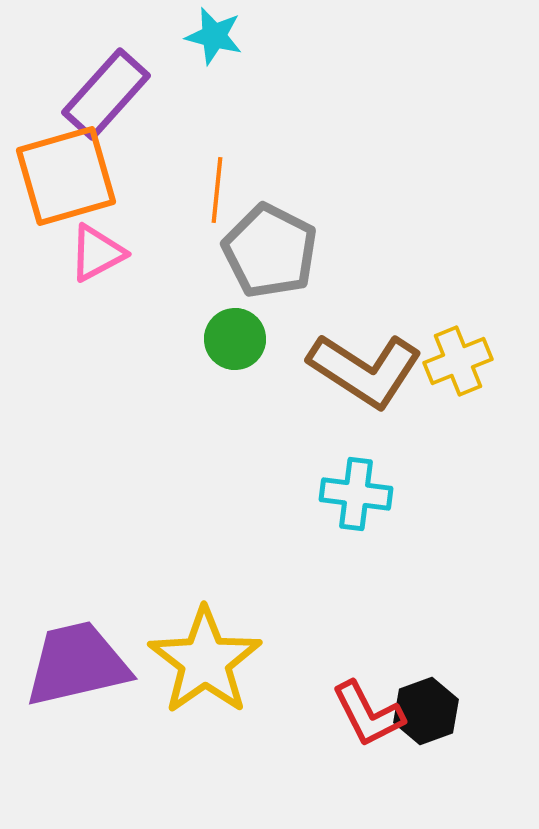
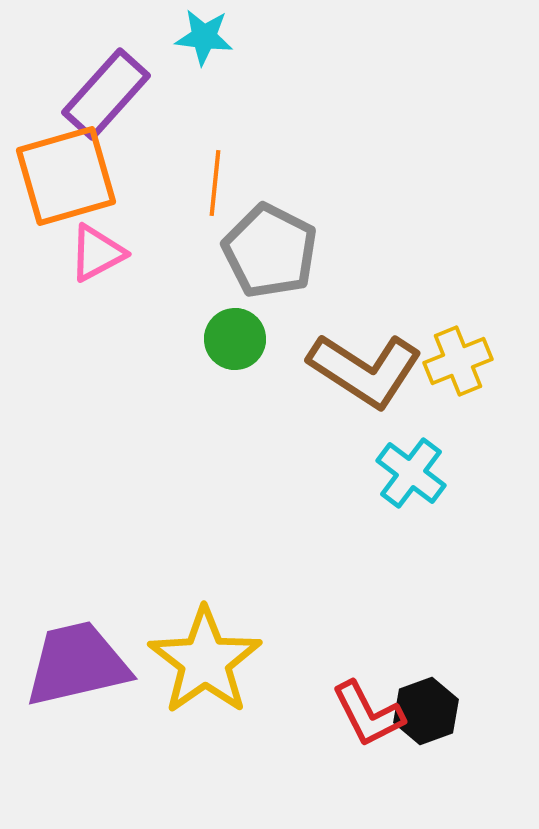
cyan star: moved 10 px left, 1 px down; rotated 8 degrees counterclockwise
orange line: moved 2 px left, 7 px up
cyan cross: moved 55 px right, 21 px up; rotated 30 degrees clockwise
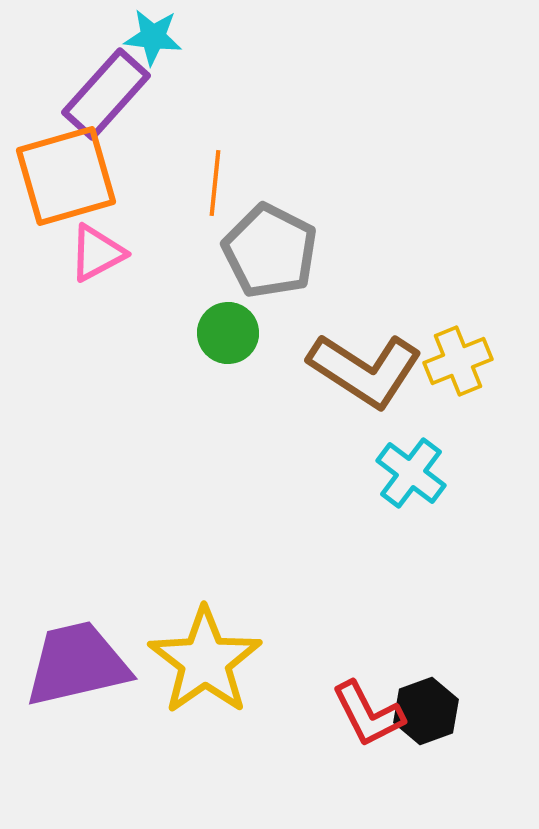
cyan star: moved 51 px left
green circle: moved 7 px left, 6 px up
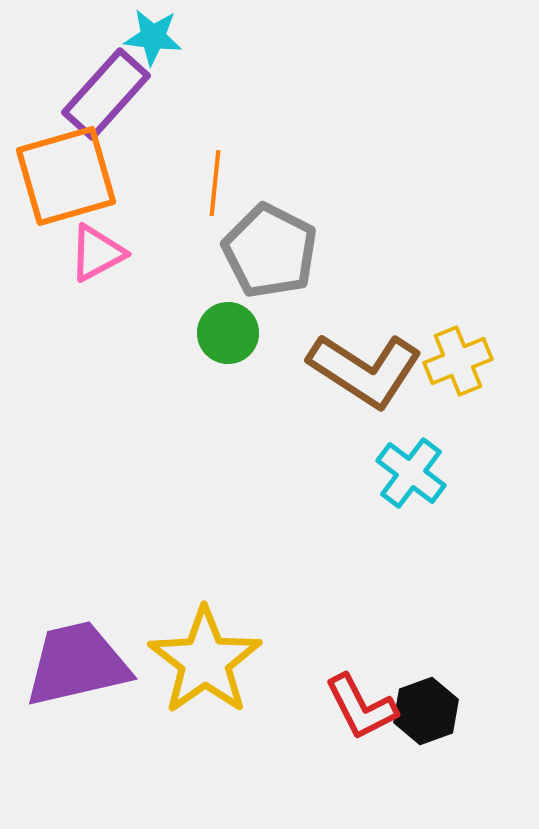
red L-shape: moved 7 px left, 7 px up
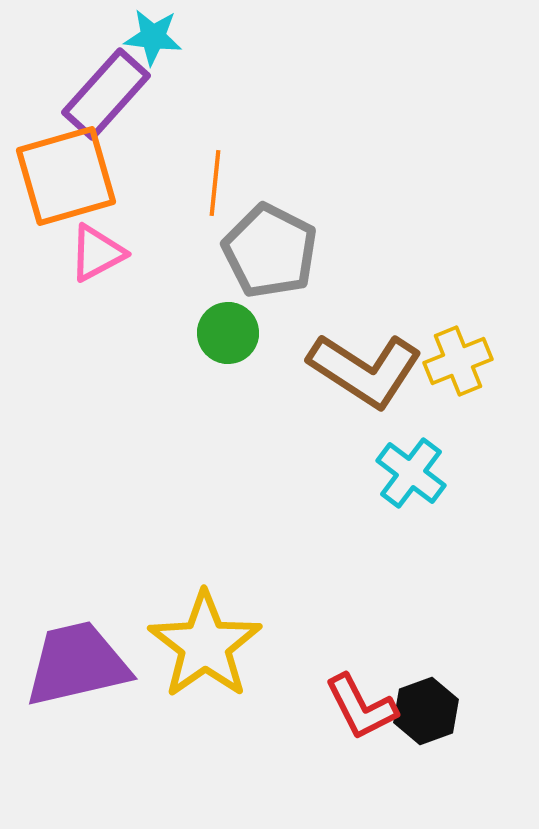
yellow star: moved 16 px up
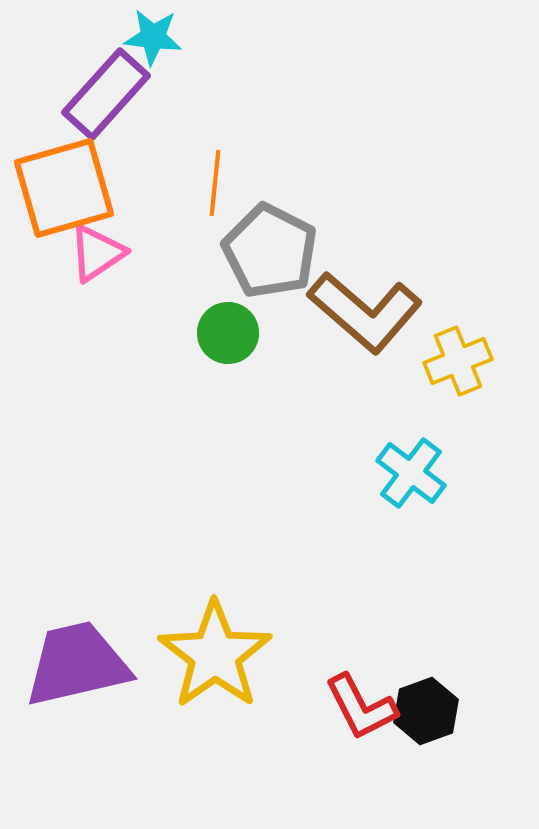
orange square: moved 2 px left, 12 px down
pink triangle: rotated 6 degrees counterclockwise
brown L-shape: moved 58 px up; rotated 8 degrees clockwise
yellow star: moved 10 px right, 10 px down
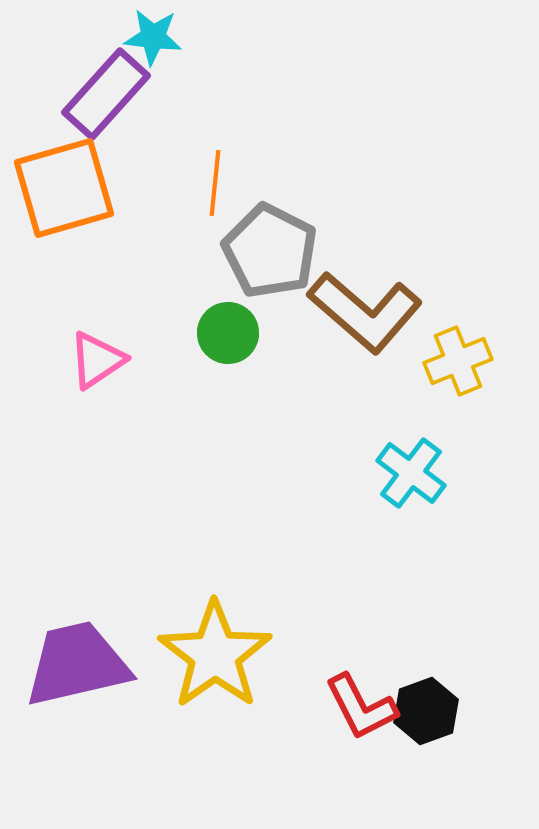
pink triangle: moved 107 px down
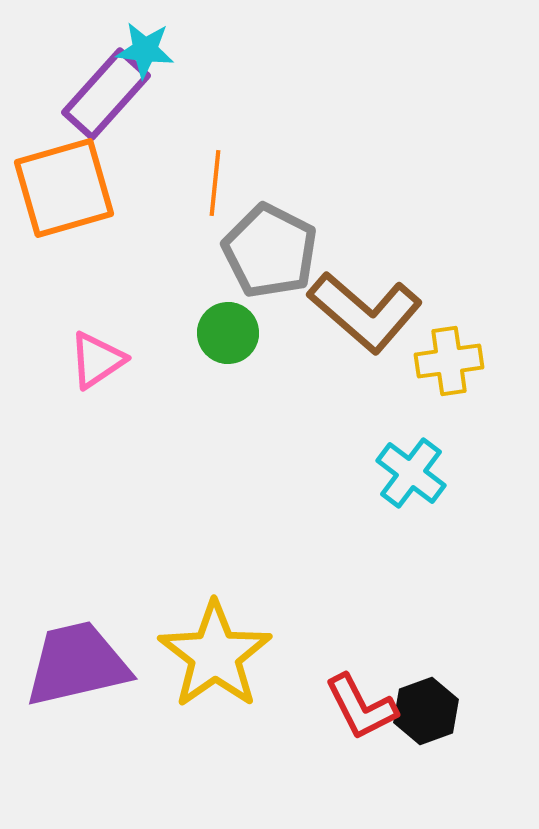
cyan star: moved 8 px left, 13 px down
yellow cross: moved 9 px left; rotated 14 degrees clockwise
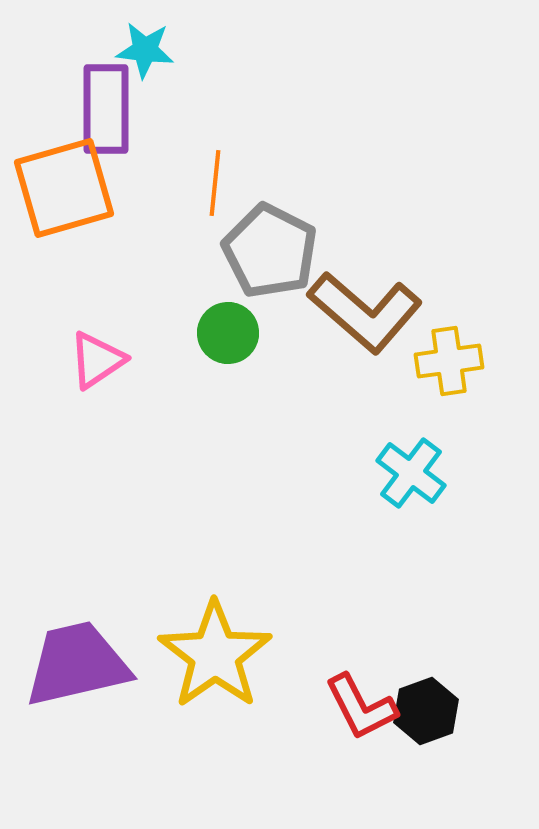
purple rectangle: moved 15 px down; rotated 42 degrees counterclockwise
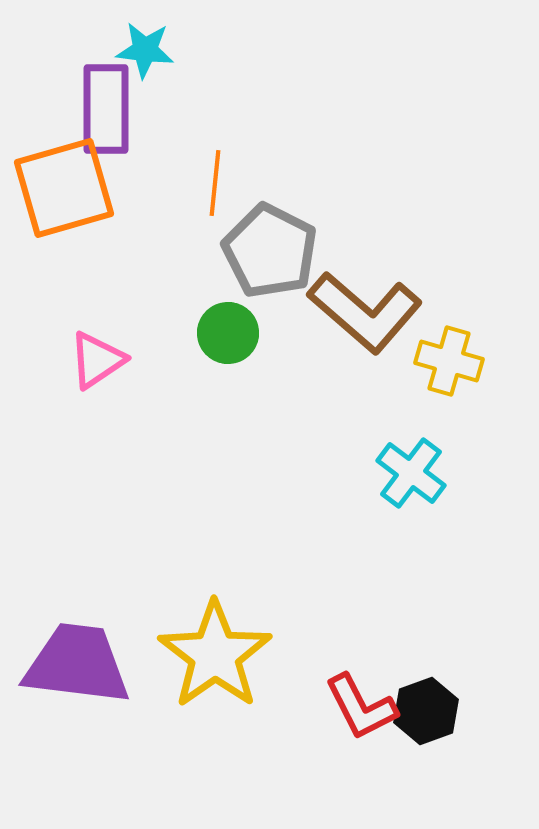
yellow cross: rotated 24 degrees clockwise
purple trapezoid: rotated 20 degrees clockwise
